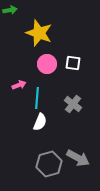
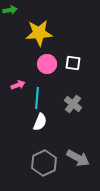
yellow star: rotated 24 degrees counterclockwise
pink arrow: moved 1 px left
gray hexagon: moved 5 px left, 1 px up; rotated 10 degrees counterclockwise
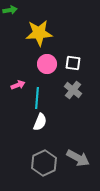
gray cross: moved 14 px up
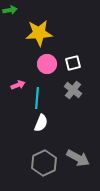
white square: rotated 21 degrees counterclockwise
white semicircle: moved 1 px right, 1 px down
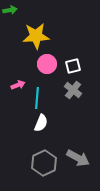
yellow star: moved 3 px left, 3 px down
white square: moved 3 px down
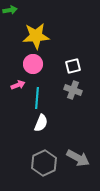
pink circle: moved 14 px left
gray cross: rotated 18 degrees counterclockwise
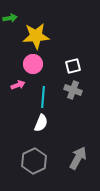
green arrow: moved 8 px down
cyan line: moved 6 px right, 1 px up
gray arrow: rotated 90 degrees counterclockwise
gray hexagon: moved 10 px left, 2 px up
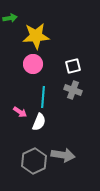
pink arrow: moved 2 px right, 27 px down; rotated 56 degrees clockwise
white semicircle: moved 2 px left, 1 px up
gray arrow: moved 15 px left, 3 px up; rotated 70 degrees clockwise
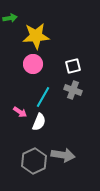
cyan line: rotated 25 degrees clockwise
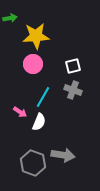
gray hexagon: moved 1 px left, 2 px down; rotated 15 degrees counterclockwise
